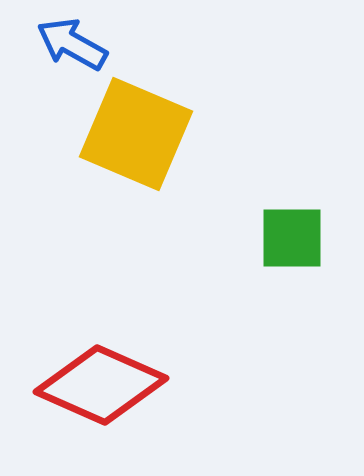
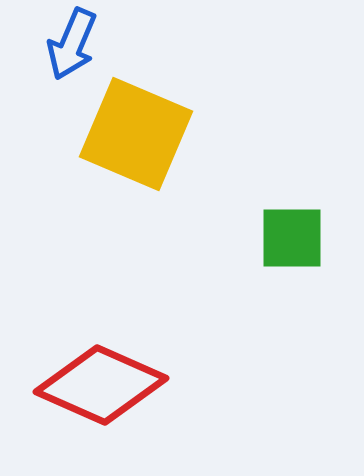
blue arrow: rotated 96 degrees counterclockwise
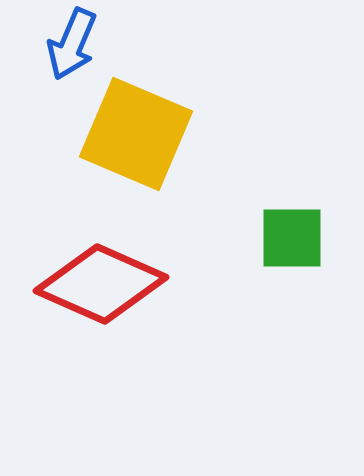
red diamond: moved 101 px up
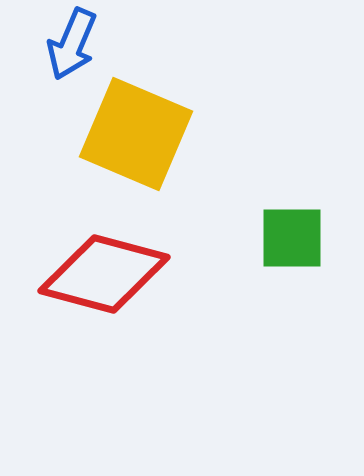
red diamond: moved 3 px right, 10 px up; rotated 9 degrees counterclockwise
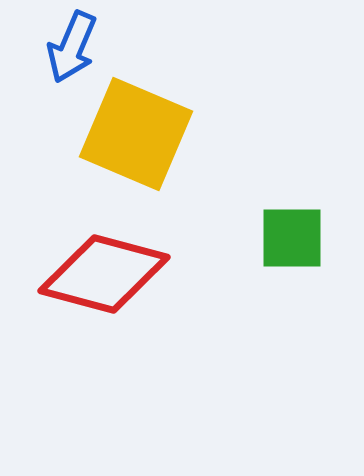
blue arrow: moved 3 px down
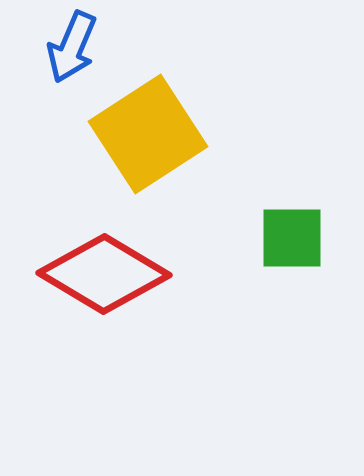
yellow square: moved 12 px right; rotated 34 degrees clockwise
red diamond: rotated 16 degrees clockwise
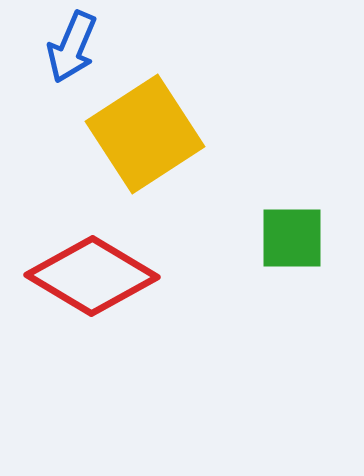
yellow square: moved 3 px left
red diamond: moved 12 px left, 2 px down
